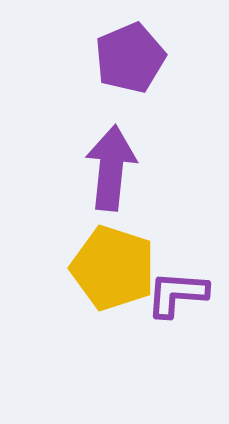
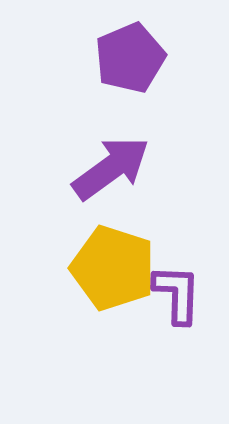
purple arrow: rotated 48 degrees clockwise
purple L-shape: rotated 88 degrees clockwise
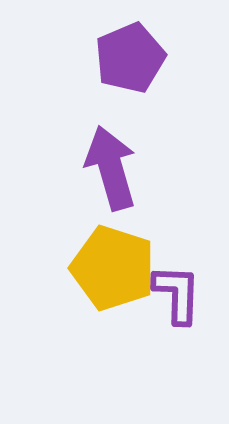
purple arrow: rotated 70 degrees counterclockwise
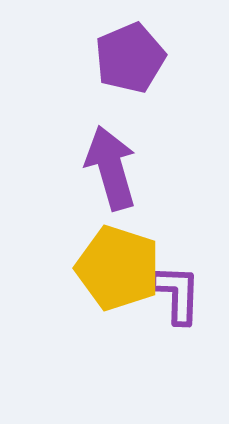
yellow pentagon: moved 5 px right
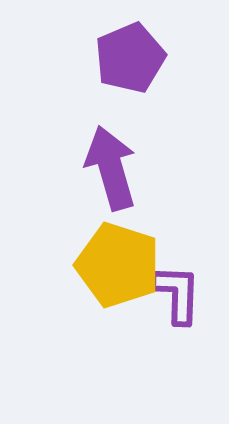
yellow pentagon: moved 3 px up
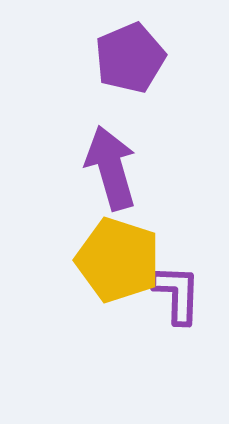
yellow pentagon: moved 5 px up
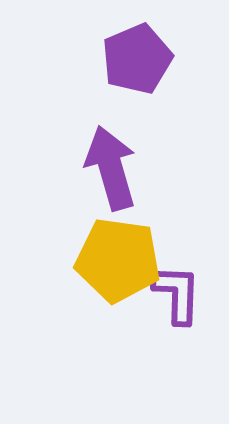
purple pentagon: moved 7 px right, 1 px down
yellow pentagon: rotated 10 degrees counterclockwise
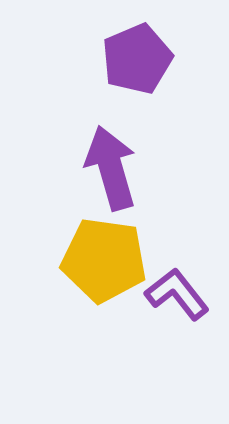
yellow pentagon: moved 14 px left
purple L-shape: rotated 40 degrees counterclockwise
